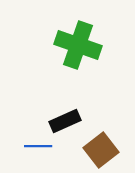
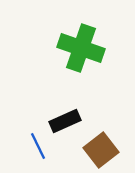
green cross: moved 3 px right, 3 px down
blue line: rotated 64 degrees clockwise
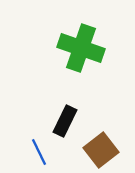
black rectangle: rotated 40 degrees counterclockwise
blue line: moved 1 px right, 6 px down
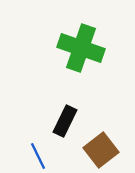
blue line: moved 1 px left, 4 px down
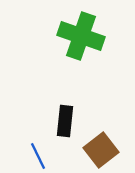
green cross: moved 12 px up
black rectangle: rotated 20 degrees counterclockwise
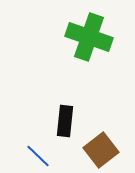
green cross: moved 8 px right, 1 px down
blue line: rotated 20 degrees counterclockwise
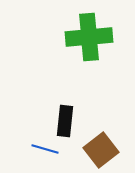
green cross: rotated 24 degrees counterclockwise
blue line: moved 7 px right, 7 px up; rotated 28 degrees counterclockwise
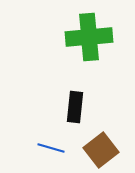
black rectangle: moved 10 px right, 14 px up
blue line: moved 6 px right, 1 px up
